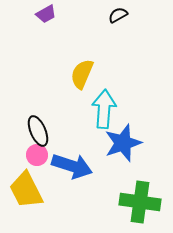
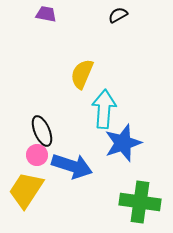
purple trapezoid: rotated 140 degrees counterclockwise
black ellipse: moved 4 px right
yellow trapezoid: rotated 60 degrees clockwise
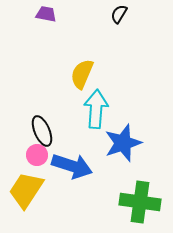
black semicircle: moved 1 px right, 1 px up; rotated 30 degrees counterclockwise
cyan arrow: moved 8 px left
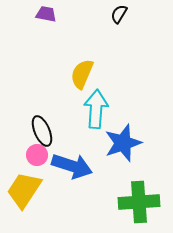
yellow trapezoid: moved 2 px left
green cross: moved 1 px left; rotated 12 degrees counterclockwise
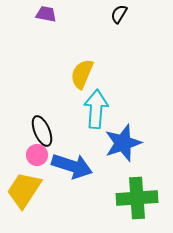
green cross: moved 2 px left, 4 px up
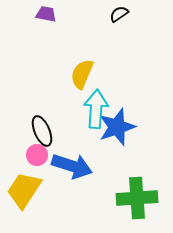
black semicircle: rotated 24 degrees clockwise
blue star: moved 6 px left, 16 px up
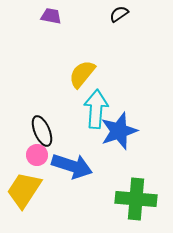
purple trapezoid: moved 5 px right, 2 px down
yellow semicircle: rotated 16 degrees clockwise
blue star: moved 2 px right, 4 px down
green cross: moved 1 px left, 1 px down; rotated 9 degrees clockwise
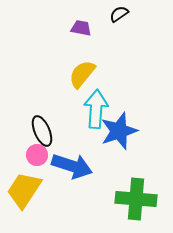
purple trapezoid: moved 30 px right, 12 px down
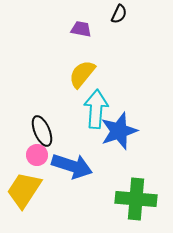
black semicircle: rotated 150 degrees clockwise
purple trapezoid: moved 1 px down
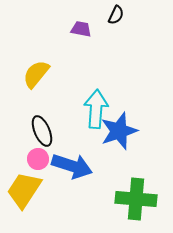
black semicircle: moved 3 px left, 1 px down
yellow semicircle: moved 46 px left
pink circle: moved 1 px right, 4 px down
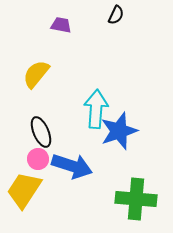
purple trapezoid: moved 20 px left, 4 px up
black ellipse: moved 1 px left, 1 px down
